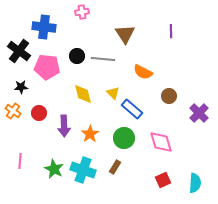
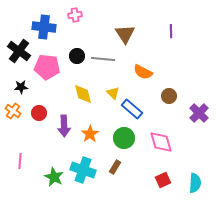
pink cross: moved 7 px left, 3 px down
green star: moved 8 px down
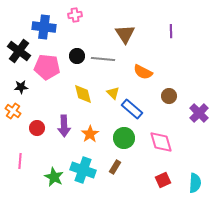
red circle: moved 2 px left, 15 px down
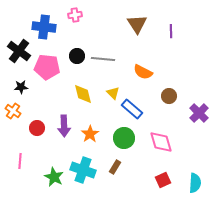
brown triangle: moved 12 px right, 10 px up
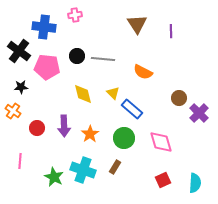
brown circle: moved 10 px right, 2 px down
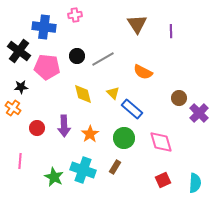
gray line: rotated 35 degrees counterclockwise
orange cross: moved 3 px up
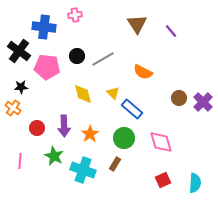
purple line: rotated 40 degrees counterclockwise
purple cross: moved 4 px right, 11 px up
brown rectangle: moved 3 px up
green star: moved 21 px up
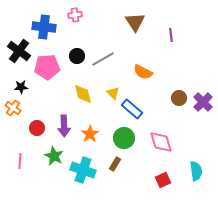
brown triangle: moved 2 px left, 2 px up
purple line: moved 4 px down; rotated 32 degrees clockwise
pink pentagon: rotated 10 degrees counterclockwise
cyan semicircle: moved 1 px right, 12 px up; rotated 12 degrees counterclockwise
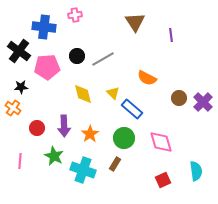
orange semicircle: moved 4 px right, 6 px down
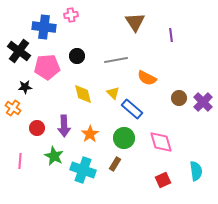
pink cross: moved 4 px left
gray line: moved 13 px right, 1 px down; rotated 20 degrees clockwise
black star: moved 4 px right
